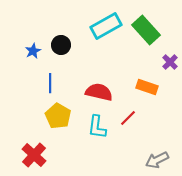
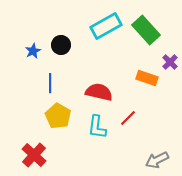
orange rectangle: moved 9 px up
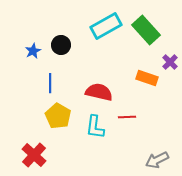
red line: moved 1 px left, 1 px up; rotated 42 degrees clockwise
cyan L-shape: moved 2 px left
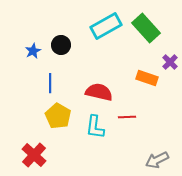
green rectangle: moved 2 px up
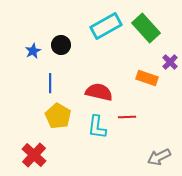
cyan L-shape: moved 2 px right
gray arrow: moved 2 px right, 3 px up
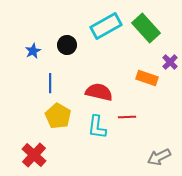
black circle: moved 6 px right
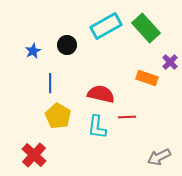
red semicircle: moved 2 px right, 2 px down
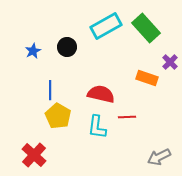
black circle: moved 2 px down
blue line: moved 7 px down
